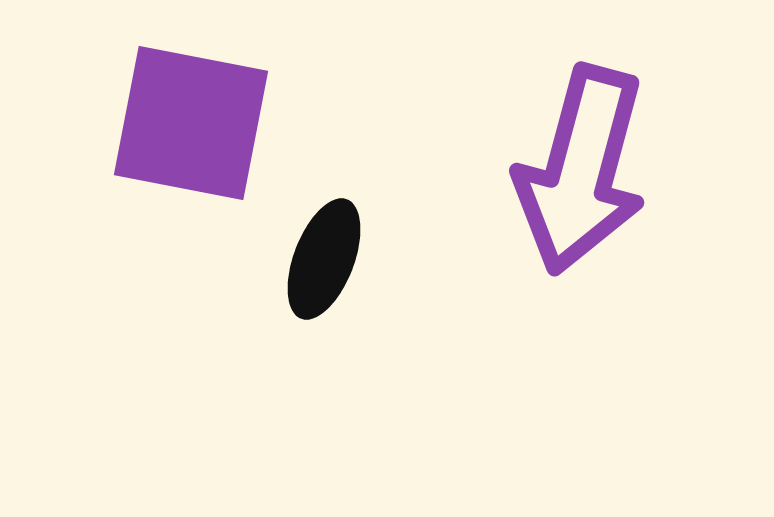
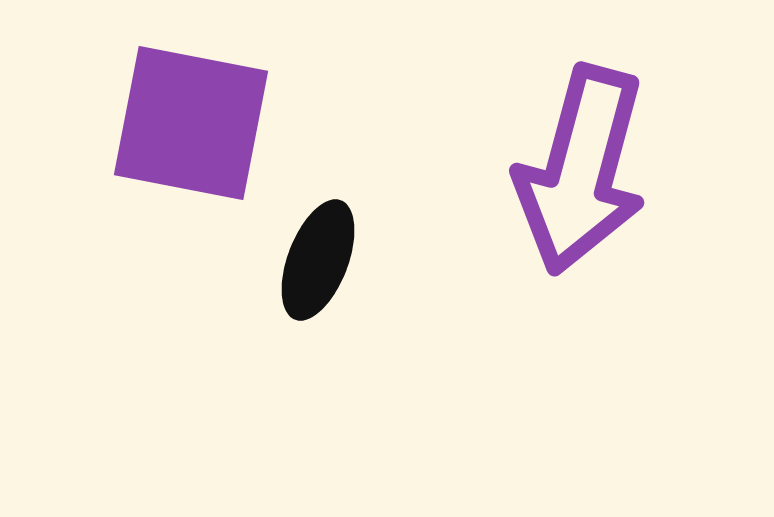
black ellipse: moved 6 px left, 1 px down
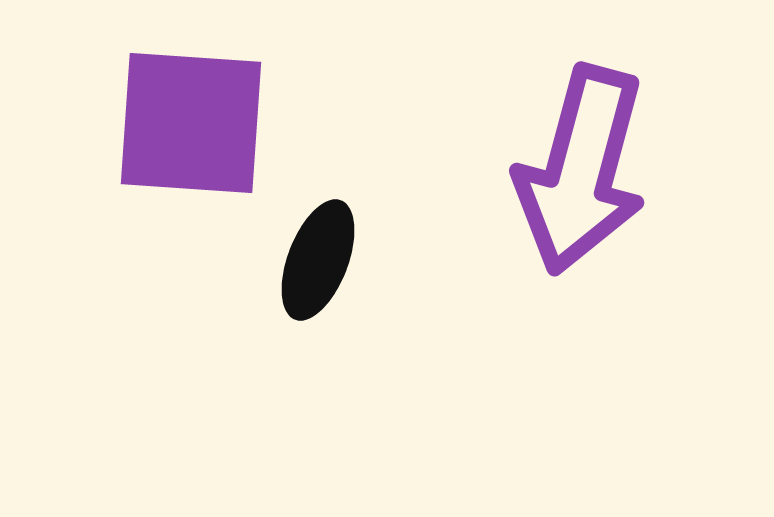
purple square: rotated 7 degrees counterclockwise
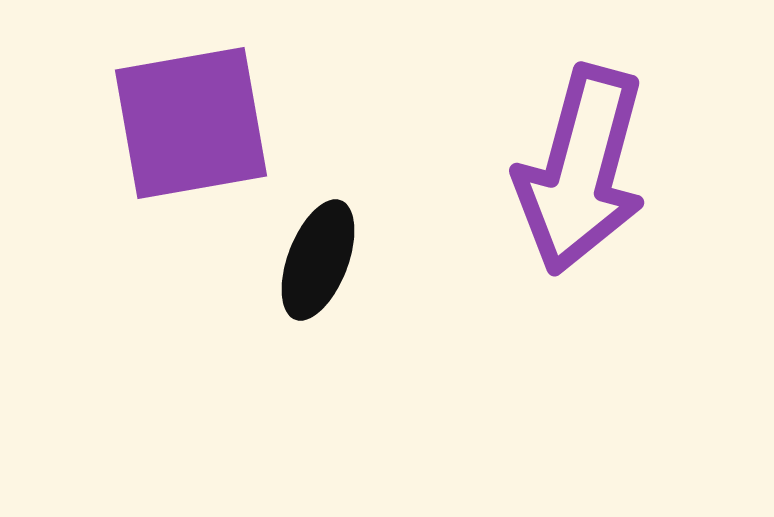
purple square: rotated 14 degrees counterclockwise
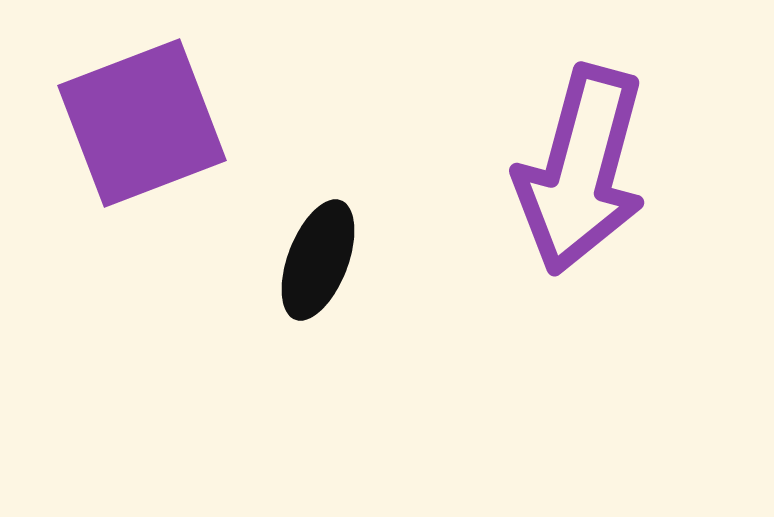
purple square: moved 49 px left; rotated 11 degrees counterclockwise
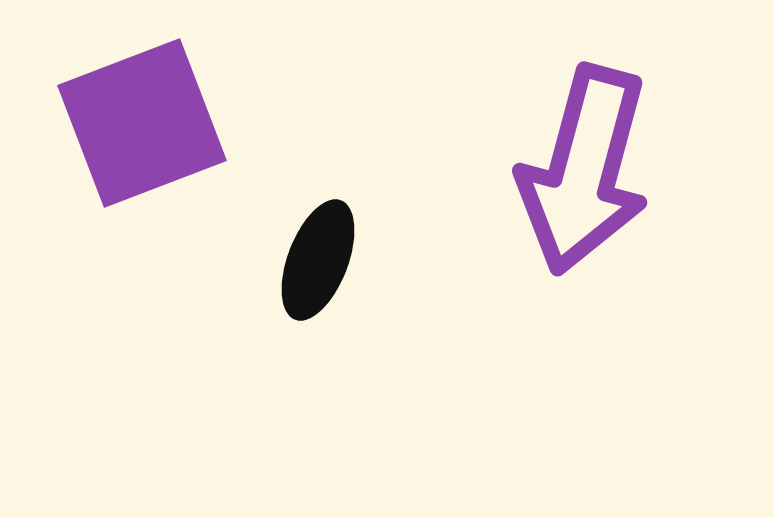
purple arrow: moved 3 px right
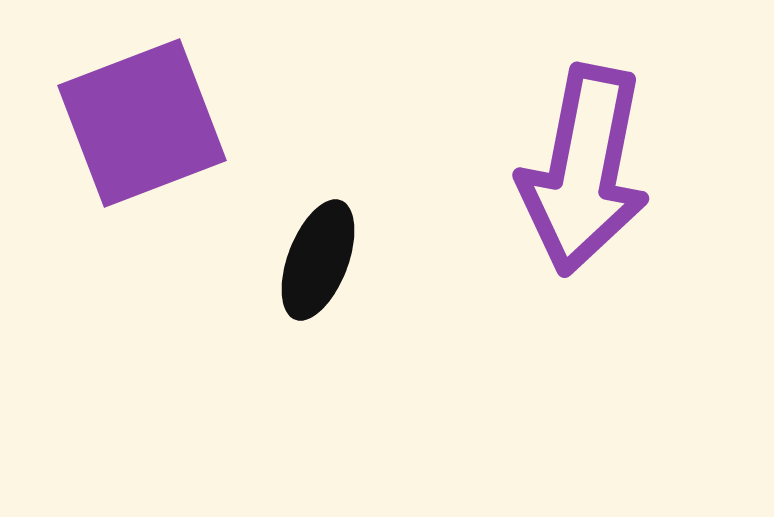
purple arrow: rotated 4 degrees counterclockwise
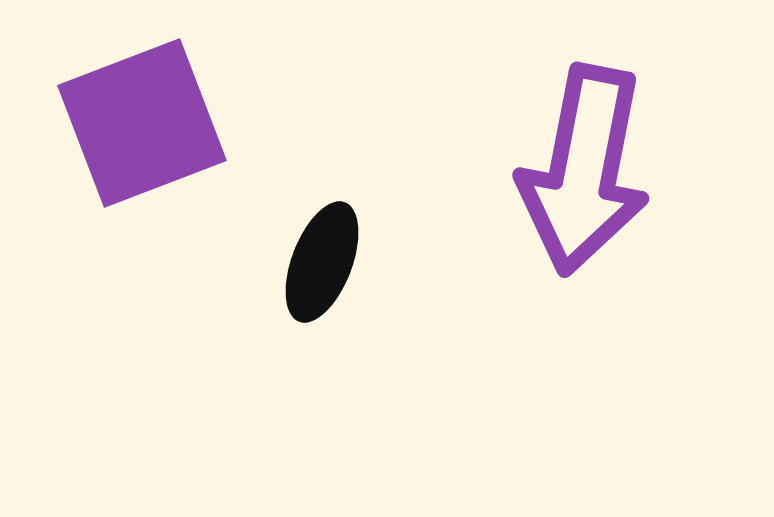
black ellipse: moved 4 px right, 2 px down
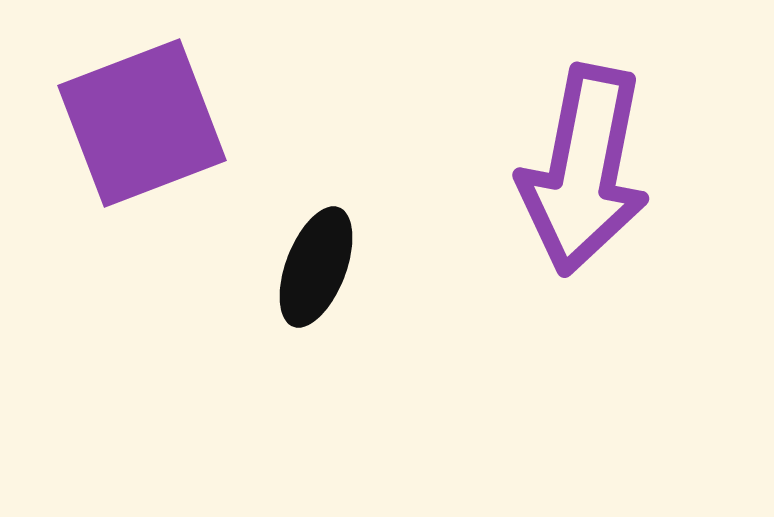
black ellipse: moved 6 px left, 5 px down
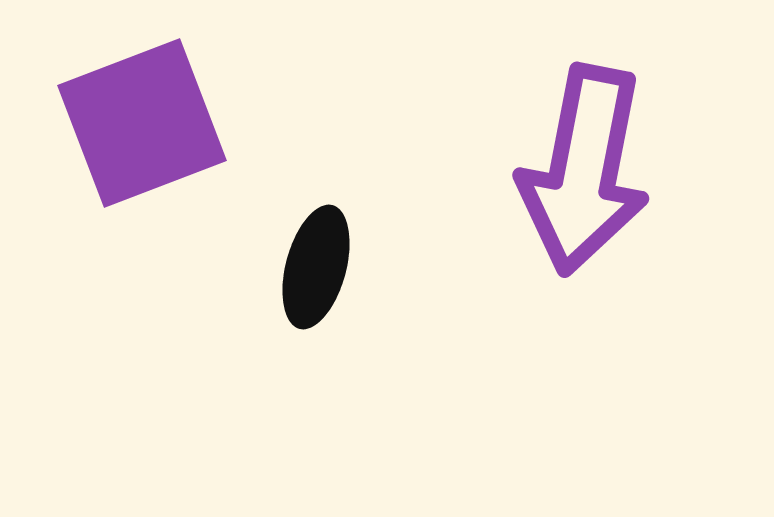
black ellipse: rotated 6 degrees counterclockwise
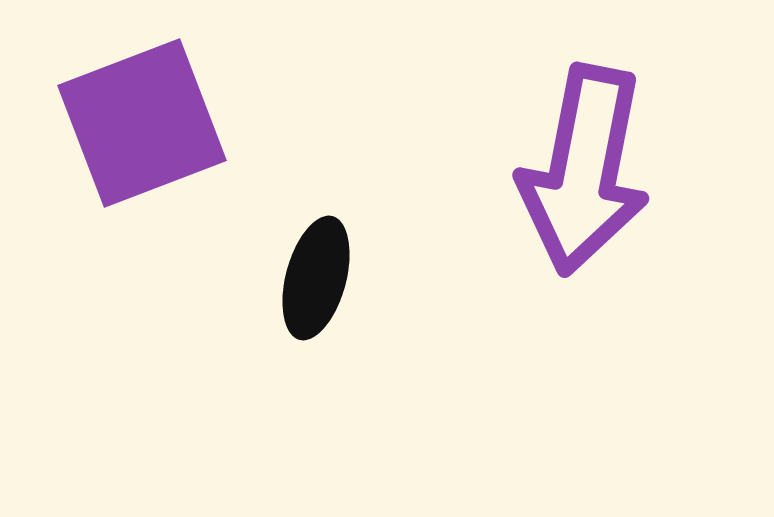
black ellipse: moved 11 px down
